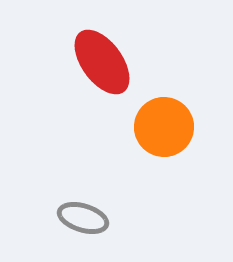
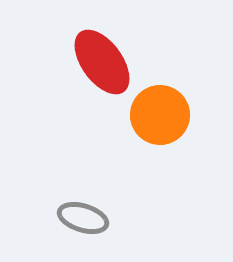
orange circle: moved 4 px left, 12 px up
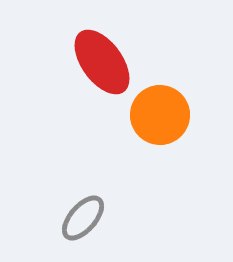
gray ellipse: rotated 66 degrees counterclockwise
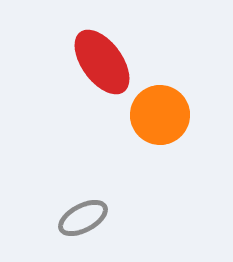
gray ellipse: rotated 21 degrees clockwise
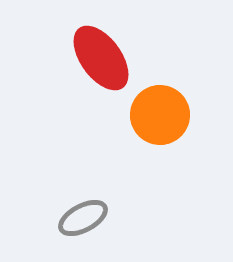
red ellipse: moved 1 px left, 4 px up
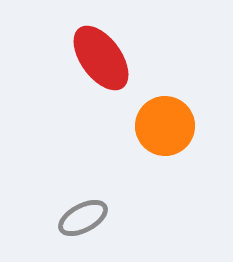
orange circle: moved 5 px right, 11 px down
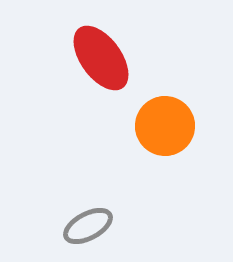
gray ellipse: moved 5 px right, 8 px down
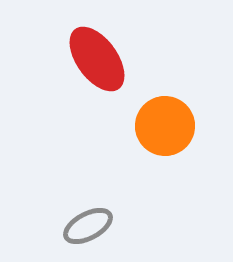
red ellipse: moved 4 px left, 1 px down
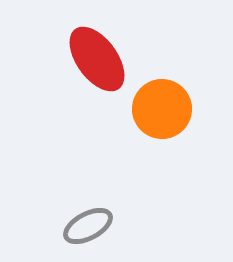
orange circle: moved 3 px left, 17 px up
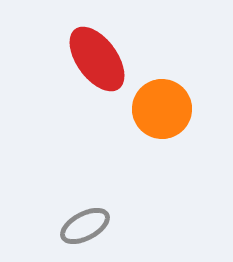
gray ellipse: moved 3 px left
